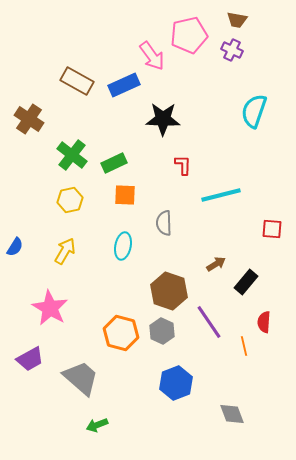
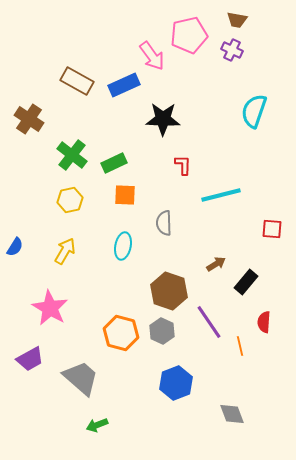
orange line: moved 4 px left
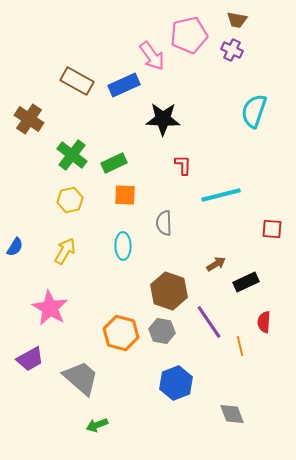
cyan ellipse: rotated 12 degrees counterclockwise
black rectangle: rotated 25 degrees clockwise
gray hexagon: rotated 15 degrees counterclockwise
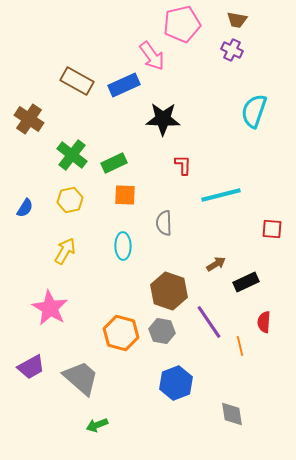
pink pentagon: moved 7 px left, 11 px up
blue semicircle: moved 10 px right, 39 px up
purple trapezoid: moved 1 px right, 8 px down
gray diamond: rotated 12 degrees clockwise
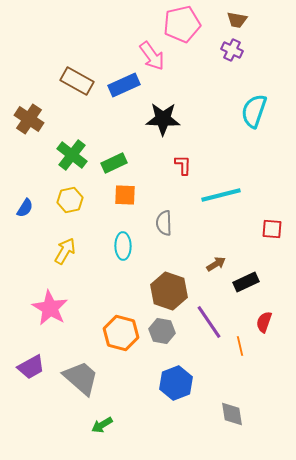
red semicircle: rotated 15 degrees clockwise
green arrow: moved 5 px right; rotated 10 degrees counterclockwise
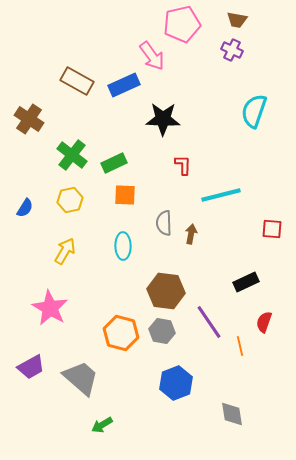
brown arrow: moved 25 px left, 30 px up; rotated 48 degrees counterclockwise
brown hexagon: moved 3 px left; rotated 12 degrees counterclockwise
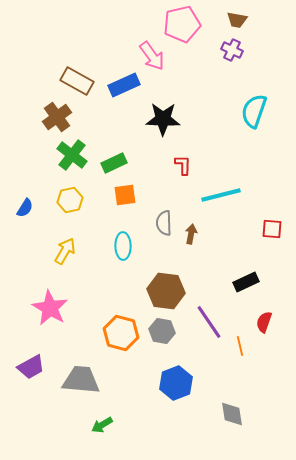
brown cross: moved 28 px right, 2 px up; rotated 20 degrees clockwise
orange square: rotated 10 degrees counterclockwise
gray trapezoid: moved 2 px down; rotated 36 degrees counterclockwise
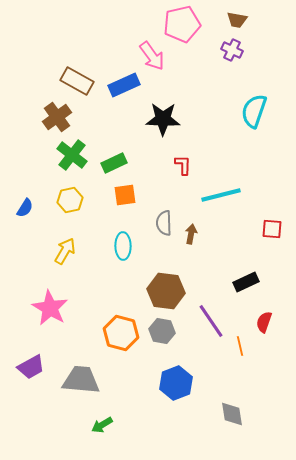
purple line: moved 2 px right, 1 px up
